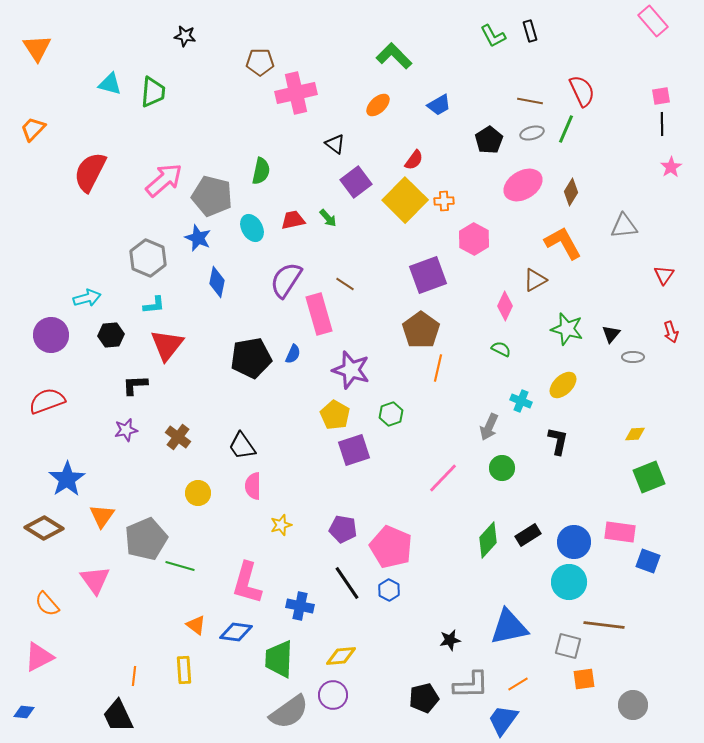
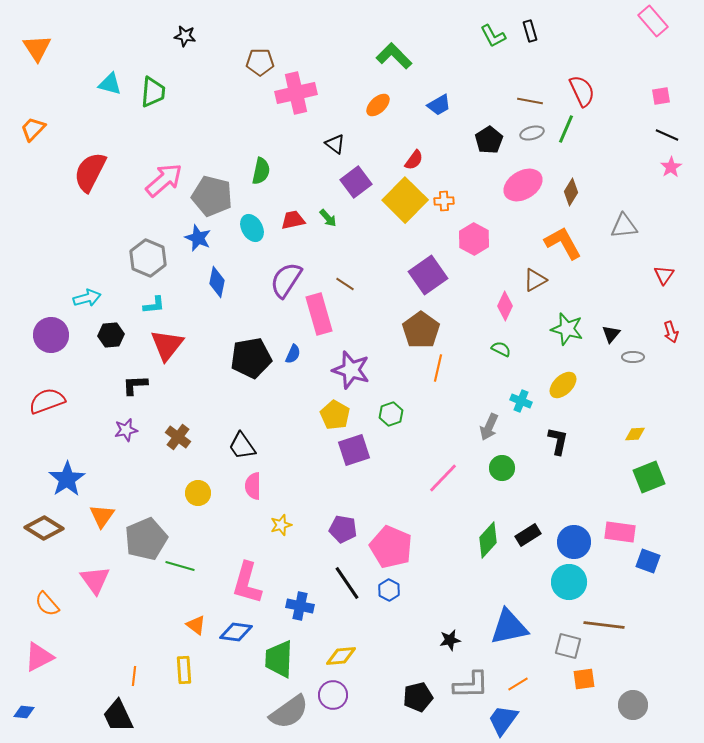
black line at (662, 124): moved 5 px right, 11 px down; rotated 65 degrees counterclockwise
purple square at (428, 275): rotated 15 degrees counterclockwise
black pentagon at (424, 698): moved 6 px left, 1 px up
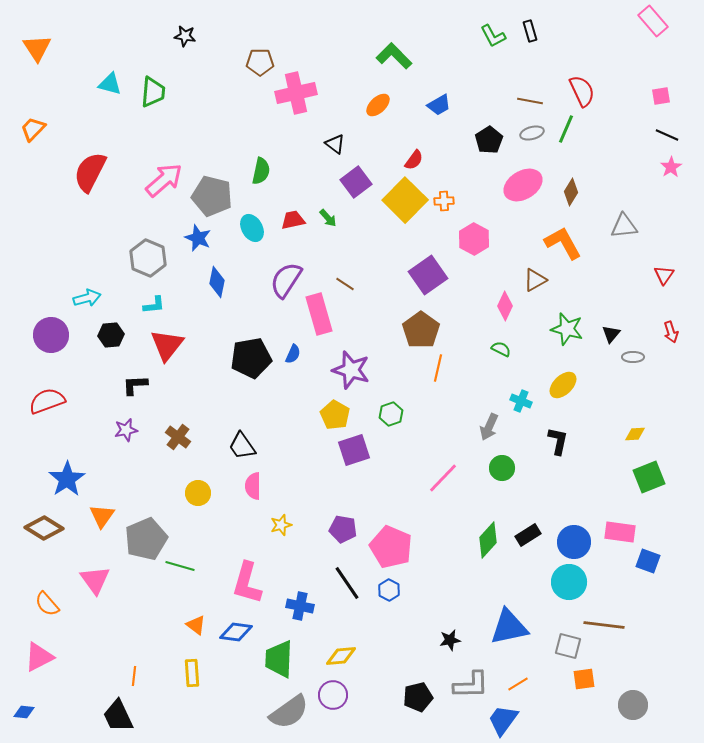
yellow rectangle at (184, 670): moved 8 px right, 3 px down
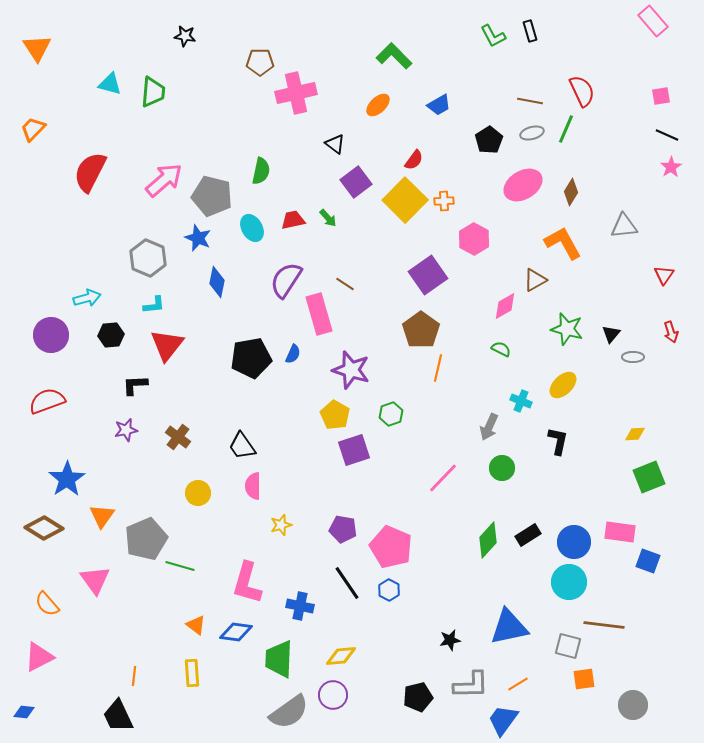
pink diamond at (505, 306): rotated 36 degrees clockwise
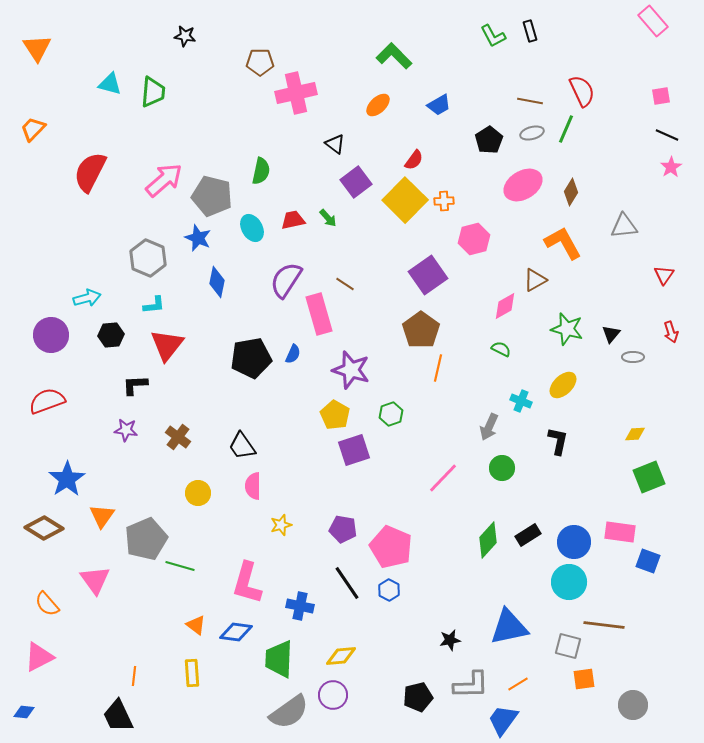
pink hexagon at (474, 239): rotated 16 degrees clockwise
purple star at (126, 430): rotated 20 degrees clockwise
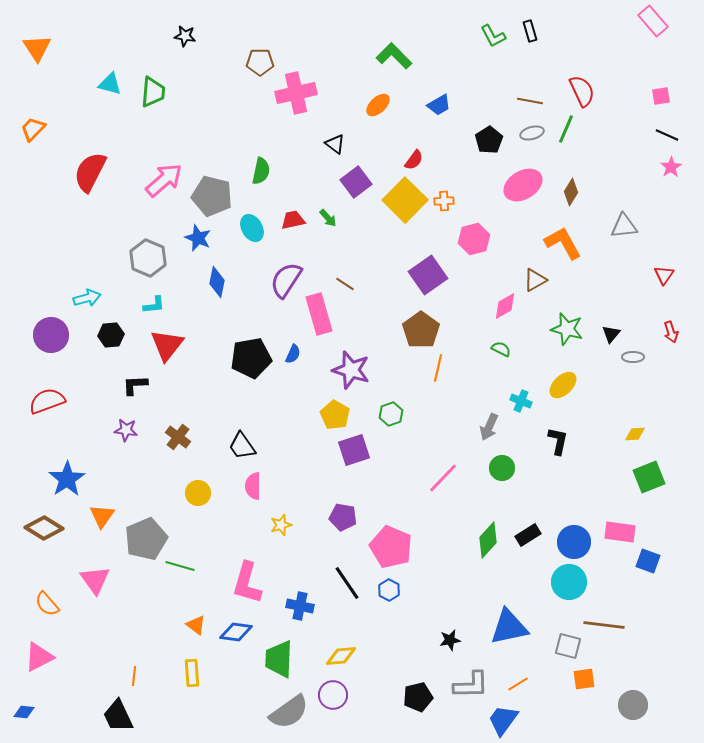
purple pentagon at (343, 529): moved 12 px up
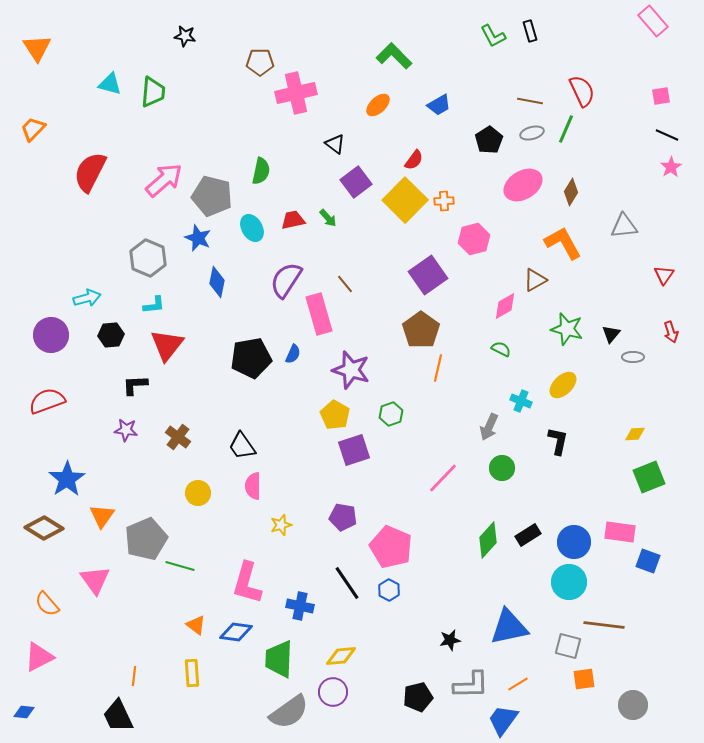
brown line at (345, 284): rotated 18 degrees clockwise
purple circle at (333, 695): moved 3 px up
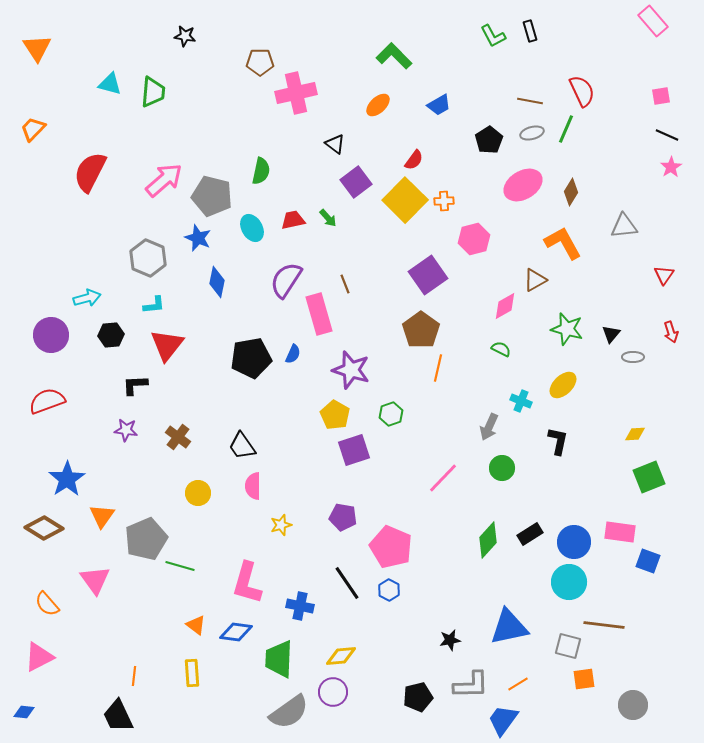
brown line at (345, 284): rotated 18 degrees clockwise
black rectangle at (528, 535): moved 2 px right, 1 px up
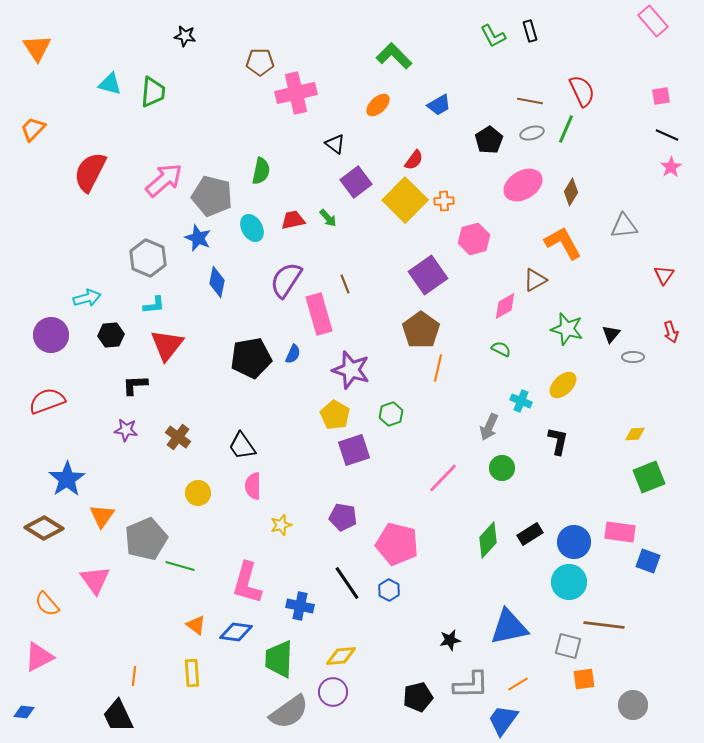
pink pentagon at (391, 547): moved 6 px right, 3 px up; rotated 9 degrees counterclockwise
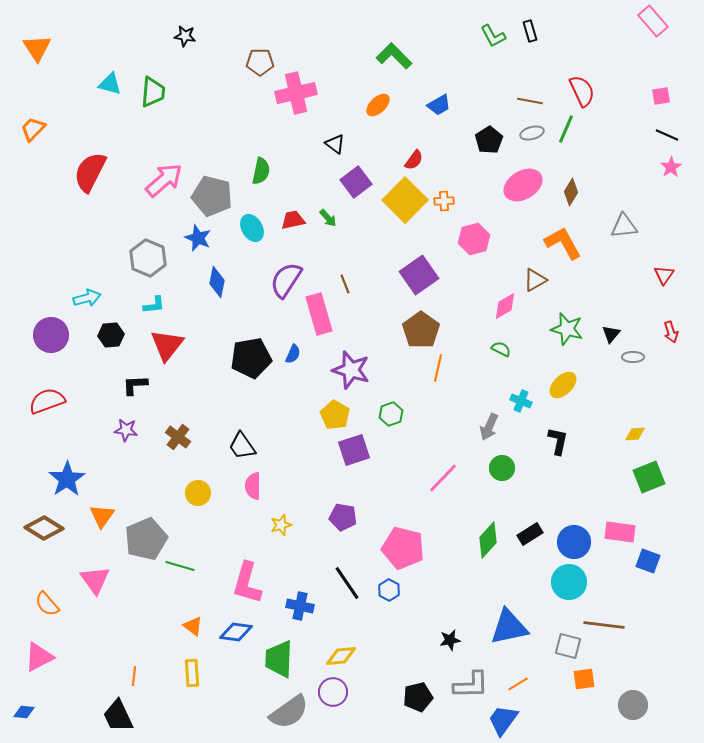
purple square at (428, 275): moved 9 px left
pink pentagon at (397, 544): moved 6 px right, 4 px down
orange triangle at (196, 625): moved 3 px left, 1 px down
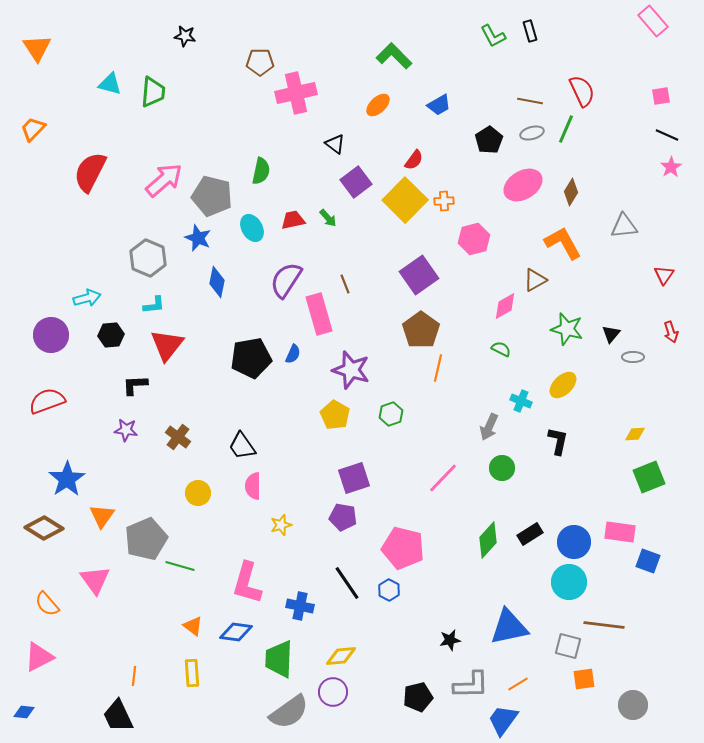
purple square at (354, 450): moved 28 px down
